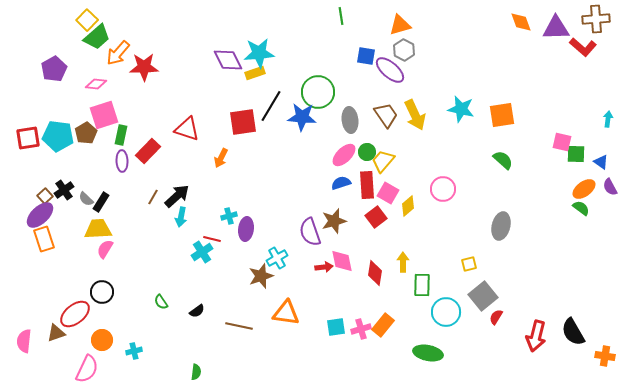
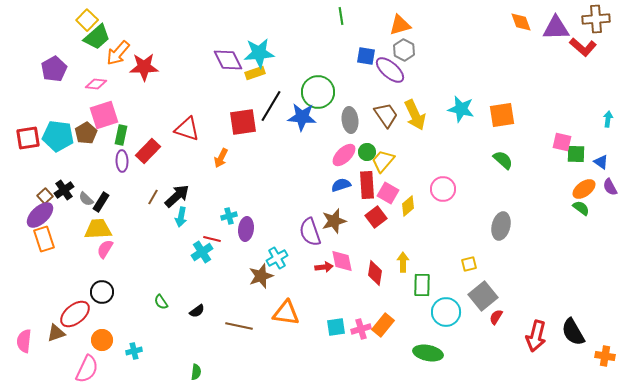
blue semicircle at (341, 183): moved 2 px down
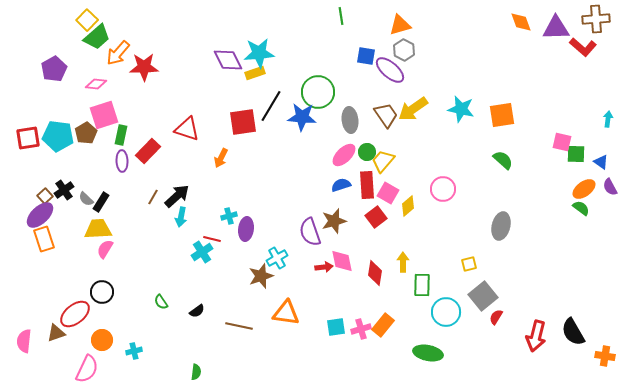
yellow arrow at (415, 115): moved 2 px left, 6 px up; rotated 80 degrees clockwise
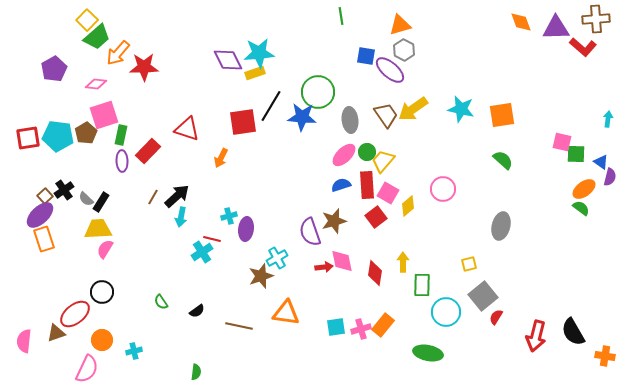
purple semicircle at (610, 187): moved 10 px up; rotated 138 degrees counterclockwise
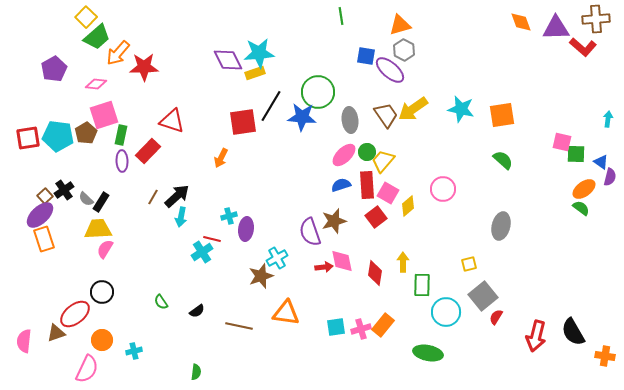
yellow square at (87, 20): moved 1 px left, 3 px up
red triangle at (187, 129): moved 15 px left, 8 px up
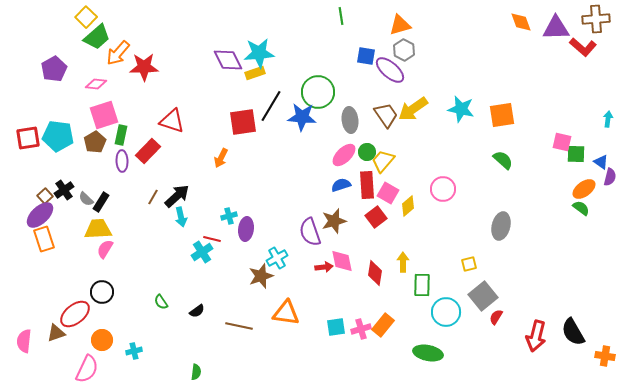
brown pentagon at (86, 133): moved 9 px right, 9 px down
cyan arrow at (181, 217): rotated 24 degrees counterclockwise
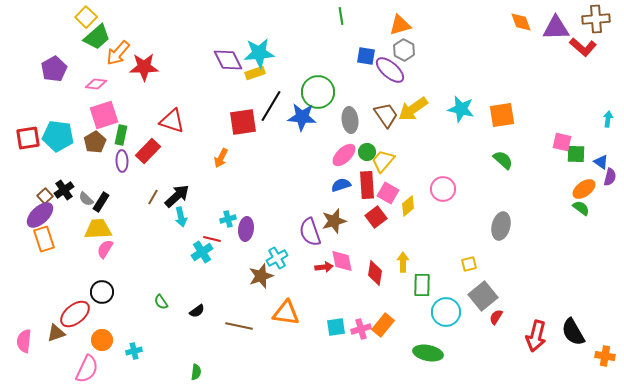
cyan cross at (229, 216): moved 1 px left, 3 px down
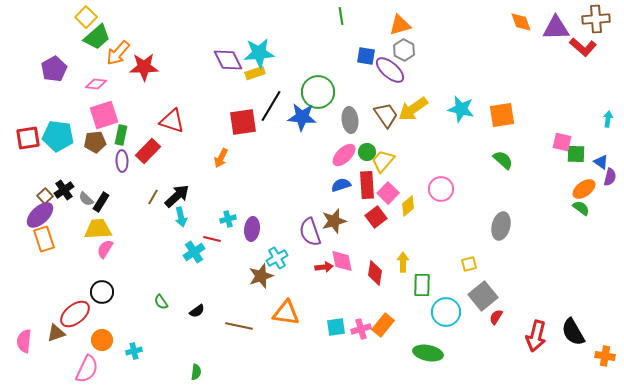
brown pentagon at (95, 142): rotated 25 degrees clockwise
pink circle at (443, 189): moved 2 px left
pink square at (388, 193): rotated 15 degrees clockwise
purple ellipse at (246, 229): moved 6 px right
cyan cross at (202, 252): moved 8 px left
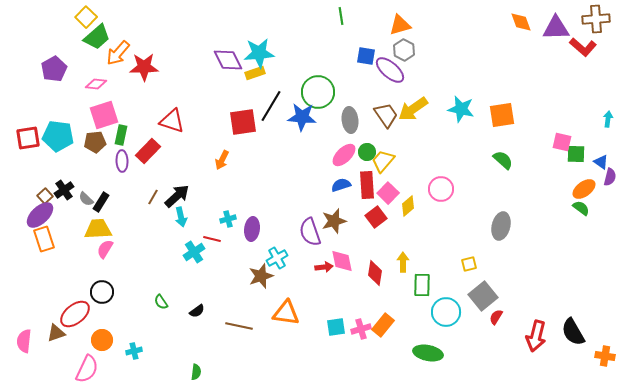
orange arrow at (221, 158): moved 1 px right, 2 px down
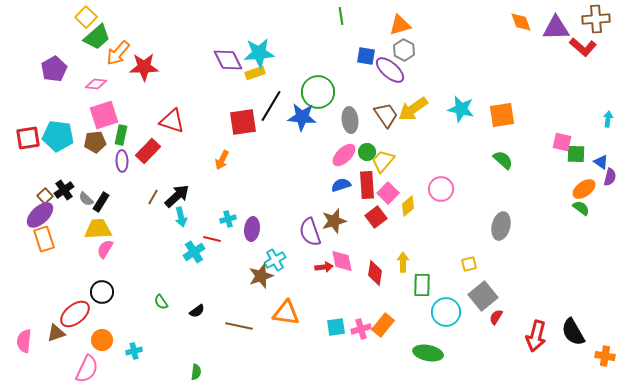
cyan cross at (277, 258): moved 2 px left, 2 px down
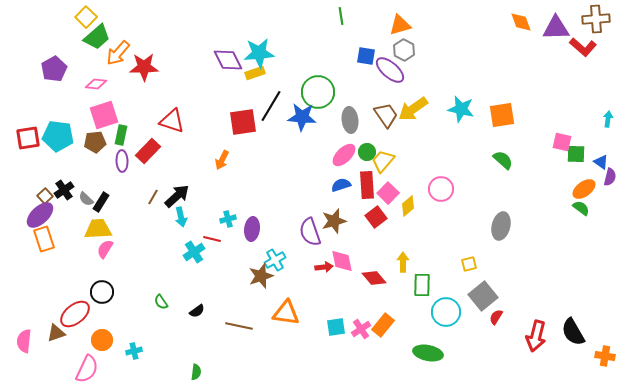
red diamond at (375, 273): moved 1 px left, 5 px down; rotated 50 degrees counterclockwise
pink cross at (361, 329): rotated 18 degrees counterclockwise
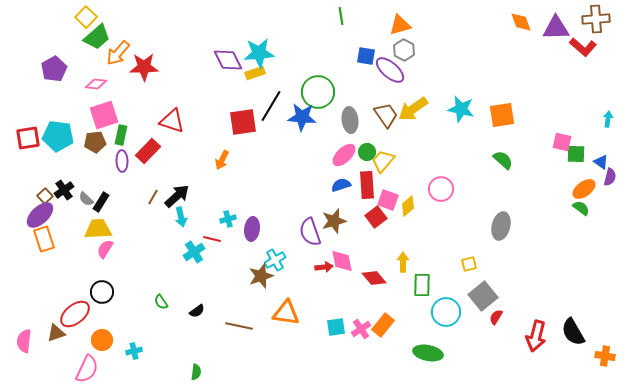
pink square at (388, 193): moved 7 px down; rotated 25 degrees counterclockwise
